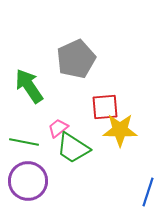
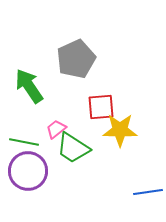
red square: moved 4 px left
pink trapezoid: moved 2 px left, 1 px down
purple circle: moved 10 px up
blue line: rotated 64 degrees clockwise
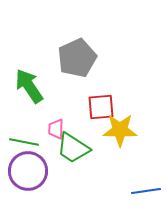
gray pentagon: moved 1 px right, 1 px up
pink trapezoid: rotated 50 degrees counterclockwise
blue line: moved 2 px left, 1 px up
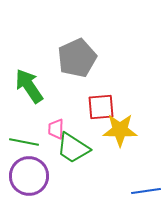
purple circle: moved 1 px right, 5 px down
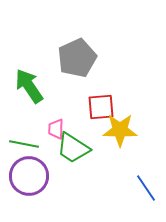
green line: moved 2 px down
blue line: moved 3 px up; rotated 64 degrees clockwise
